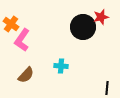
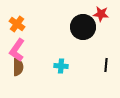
red star: moved 3 px up; rotated 21 degrees clockwise
orange cross: moved 6 px right
pink L-shape: moved 5 px left, 10 px down
brown semicircle: moved 8 px left, 8 px up; rotated 42 degrees counterclockwise
black line: moved 1 px left, 23 px up
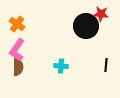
black circle: moved 3 px right, 1 px up
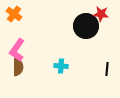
orange cross: moved 3 px left, 10 px up
black line: moved 1 px right, 4 px down
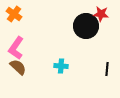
pink L-shape: moved 1 px left, 2 px up
brown semicircle: rotated 48 degrees counterclockwise
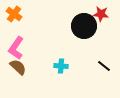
black circle: moved 2 px left
black line: moved 3 px left, 3 px up; rotated 56 degrees counterclockwise
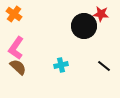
cyan cross: moved 1 px up; rotated 16 degrees counterclockwise
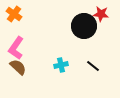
black line: moved 11 px left
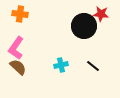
orange cross: moved 6 px right; rotated 28 degrees counterclockwise
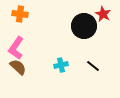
red star: moved 2 px right; rotated 21 degrees clockwise
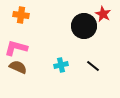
orange cross: moved 1 px right, 1 px down
pink L-shape: rotated 70 degrees clockwise
brown semicircle: rotated 18 degrees counterclockwise
